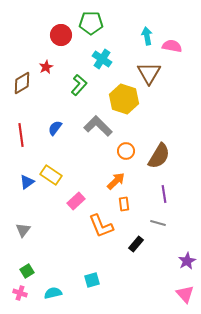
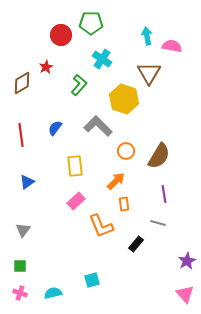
yellow rectangle: moved 24 px right, 9 px up; rotated 50 degrees clockwise
green square: moved 7 px left, 5 px up; rotated 32 degrees clockwise
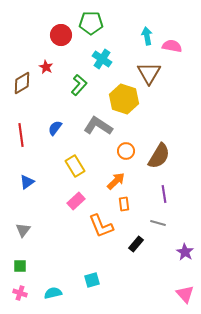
red star: rotated 16 degrees counterclockwise
gray L-shape: rotated 12 degrees counterclockwise
yellow rectangle: rotated 25 degrees counterclockwise
purple star: moved 2 px left, 9 px up; rotated 12 degrees counterclockwise
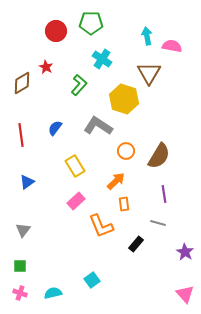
red circle: moved 5 px left, 4 px up
cyan square: rotated 21 degrees counterclockwise
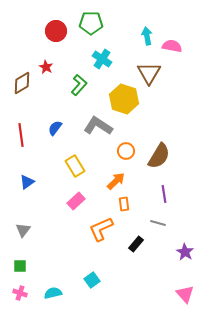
orange L-shape: moved 3 px down; rotated 88 degrees clockwise
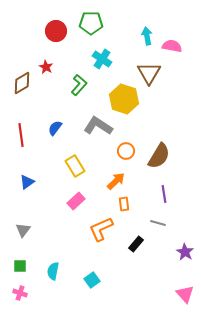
cyan semicircle: moved 22 px up; rotated 66 degrees counterclockwise
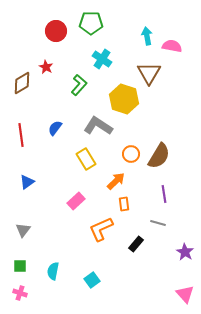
orange circle: moved 5 px right, 3 px down
yellow rectangle: moved 11 px right, 7 px up
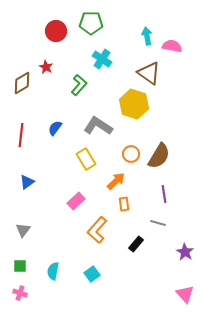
brown triangle: rotated 25 degrees counterclockwise
yellow hexagon: moved 10 px right, 5 px down
red line: rotated 15 degrees clockwise
orange L-shape: moved 4 px left, 1 px down; rotated 24 degrees counterclockwise
cyan square: moved 6 px up
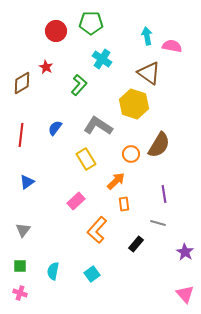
brown semicircle: moved 11 px up
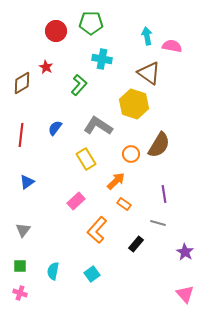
cyan cross: rotated 24 degrees counterclockwise
orange rectangle: rotated 48 degrees counterclockwise
